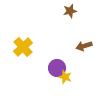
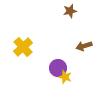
purple circle: moved 1 px right
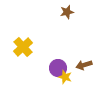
brown star: moved 3 px left, 1 px down
brown arrow: moved 19 px down
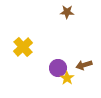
brown star: rotated 16 degrees clockwise
yellow star: moved 2 px right, 1 px down; rotated 16 degrees clockwise
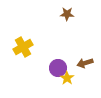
brown star: moved 2 px down
yellow cross: rotated 12 degrees clockwise
brown arrow: moved 1 px right, 2 px up
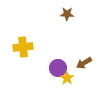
yellow cross: rotated 24 degrees clockwise
brown arrow: moved 1 px left; rotated 14 degrees counterclockwise
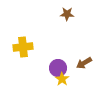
yellow star: moved 5 px left, 1 px down
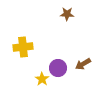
brown arrow: moved 1 px left, 1 px down
yellow star: moved 20 px left
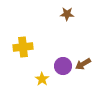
purple circle: moved 5 px right, 2 px up
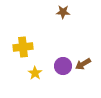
brown star: moved 4 px left, 2 px up
yellow star: moved 7 px left, 6 px up
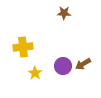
brown star: moved 1 px right, 1 px down
